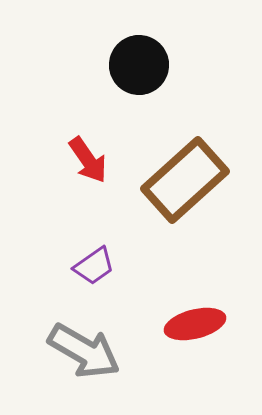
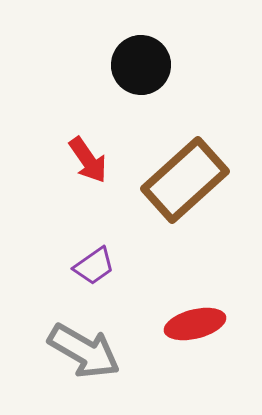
black circle: moved 2 px right
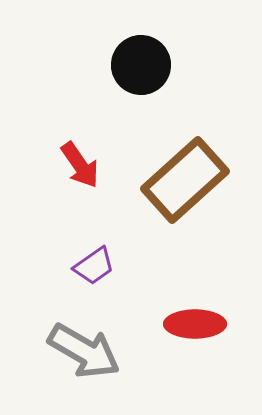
red arrow: moved 8 px left, 5 px down
red ellipse: rotated 14 degrees clockwise
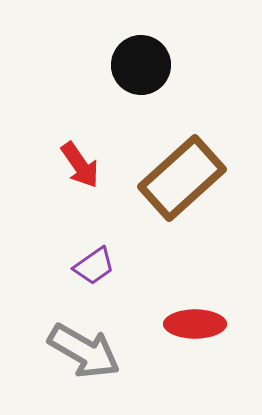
brown rectangle: moved 3 px left, 2 px up
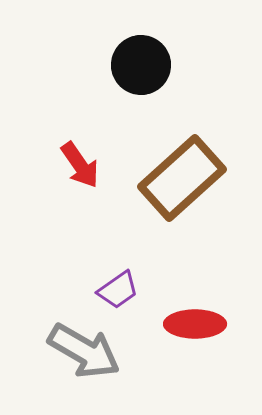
purple trapezoid: moved 24 px right, 24 px down
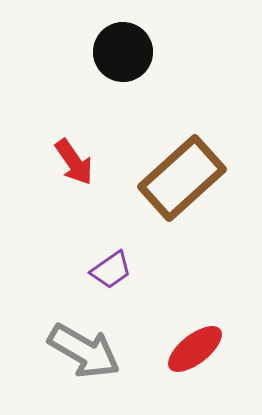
black circle: moved 18 px left, 13 px up
red arrow: moved 6 px left, 3 px up
purple trapezoid: moved 7 px left, 20 px up
red ellipse: moved 25 px down; rotated 38 degrees counterclockwise
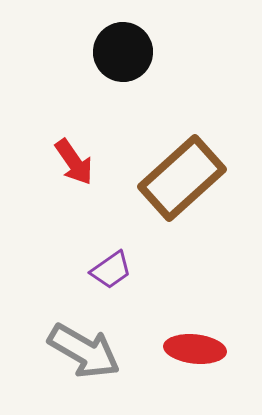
red ellipse: rotated 44 degrees clockwise
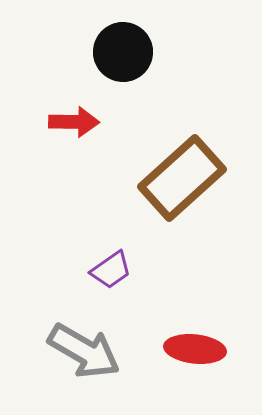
red arrow: moved 40 px up; rotated 54 degrees counterclockwise
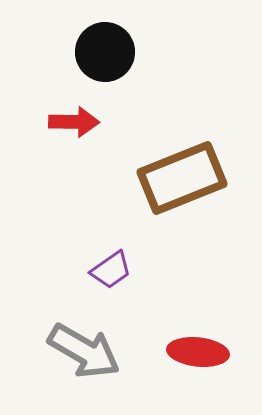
black circle: moved 18 px left
brown rectangle: rotated 20 degrees clockwise
red ellipse: moved 3 px right, 3 px down
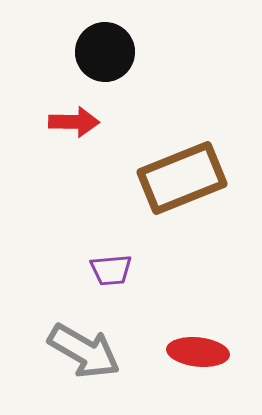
purple trapezoid: rotated 30 degrees clockwise
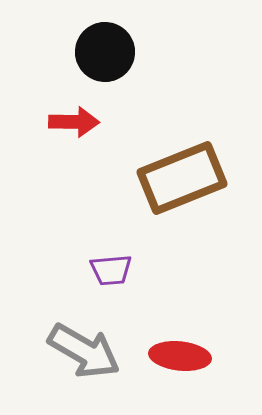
red ellipse: moved 18 px left, 4 px down
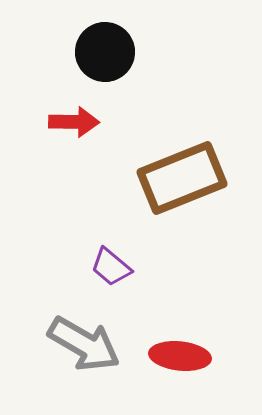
purple trapezoid: moved 3 px up; rotated 45 degrees clockwise
gray arrow: moved 7 px up
